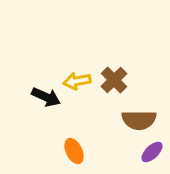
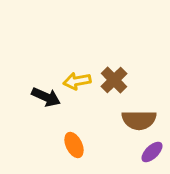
orange ellipse: moved 6 px up
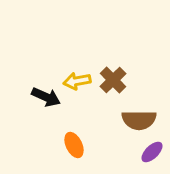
brown cross: moved 1 px left
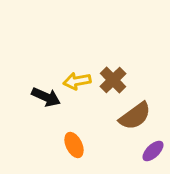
brown semicircle: moved 4 px left, 4 px up; rotated 36 degrees counterclockwise
purple ellipse: moved 1 px right, 1 px up
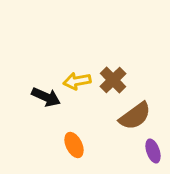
purple ellipse: rotated 65 degrees counterclockwise
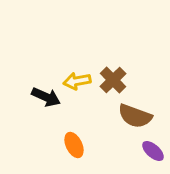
brown semicircle: rotated 56 degrees clockwise
purple ellipse: rotated 30 degrees counterclockwise
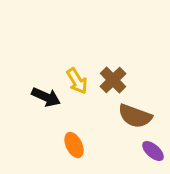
yellow arrow: rotated 112 degrees counterclockwise
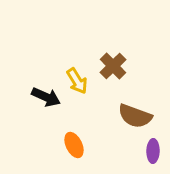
brown cross: moved 14 px up
purple ellipse: rotated 50 degrees clockwise
